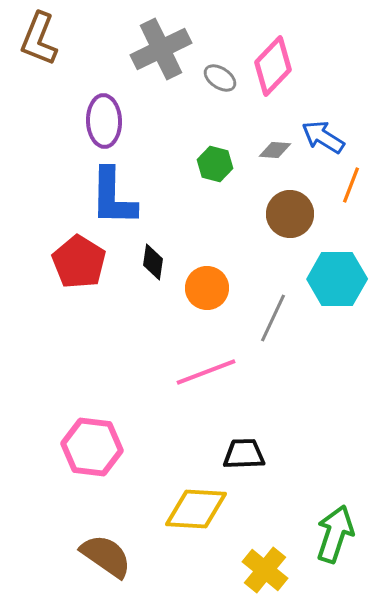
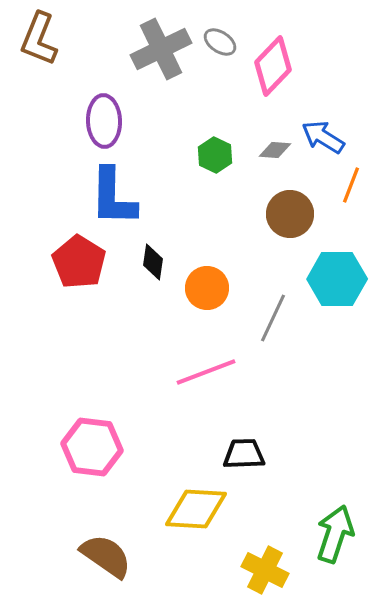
gray ellipse: moved 36 px up
green hexagon: moved 9 px up; rotated 12 degrees clockwise
yellow cross: rotated 12 degrees counterclockwise
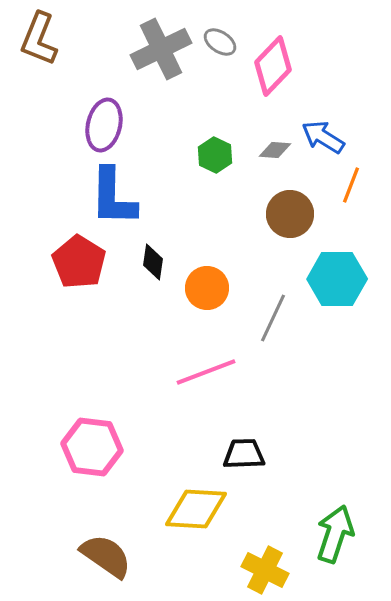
purple ellipse: moved 4 px down; rotated 15 degrees clockwise
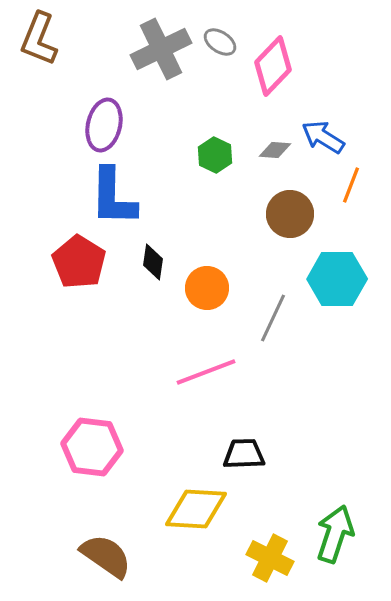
yellow cross: moved 5 px right, 12 px up
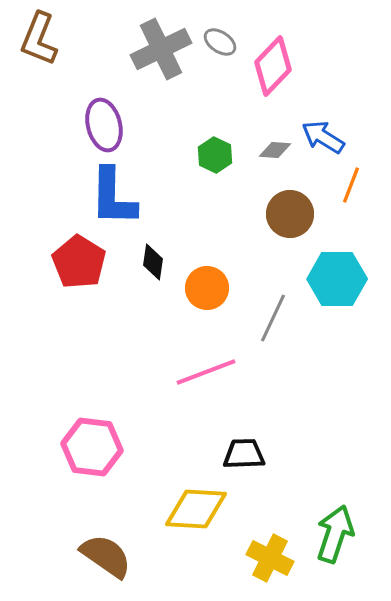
purple ellipse: rotated 27 degrees counterclockwise
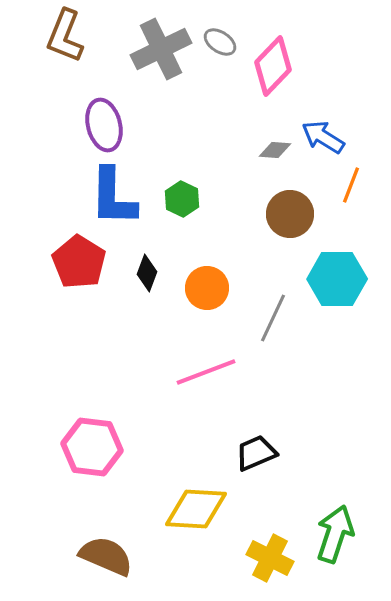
brown L-shape: moved 26 px right, 3 px up
green hexagon: moved 33 px left, 44 px down
black diamond: moved 6 px left, 11 px down; rotated 12 degrees clockwise
black trapezoid: moved 12 px right, 1 px up; rotated 21 degrees counterclockwise
brown semicircle: rotated 12 degrees counterclockwise
